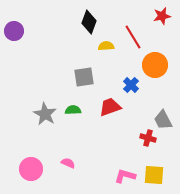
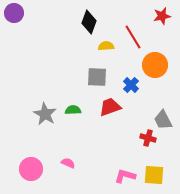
purple circle: moved 18 px up
gray square: moved 13 px right; rotated 10 degrees clockwise
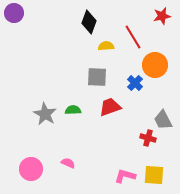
blue cross: moved 4 px right, 2 px up
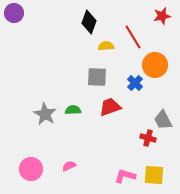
pink semicircle: moved 1 px right, 3 px down; rotated 48 degrees counterclockwise
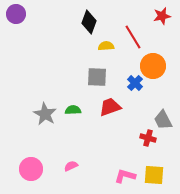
purple circle: moved 2 px right, 1 px down
orange circle: moved 2 px left, 1 px down
pink semicircle: moved 2 px right
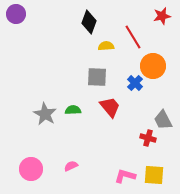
red trapezoid: rotated 70 degrees clockwise
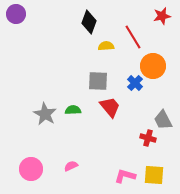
gray square: moved 1 px right, 4 px down
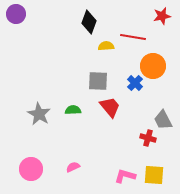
red line: rotated 50 degrees counterclockwise
gray star: moved 6 px left
pink semicircle: moved 2 px right, 1 px down
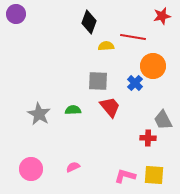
red cross: rotated 14 degrees counterclockwise
